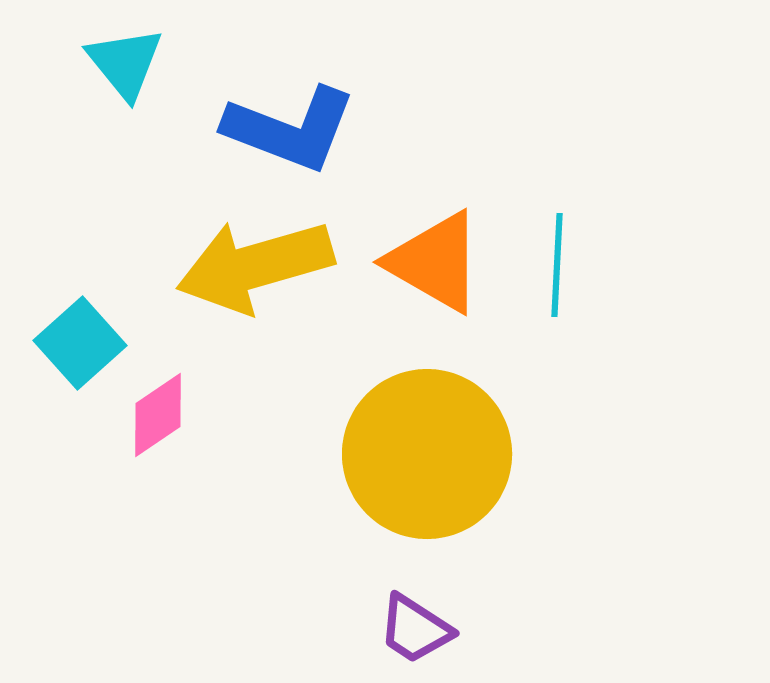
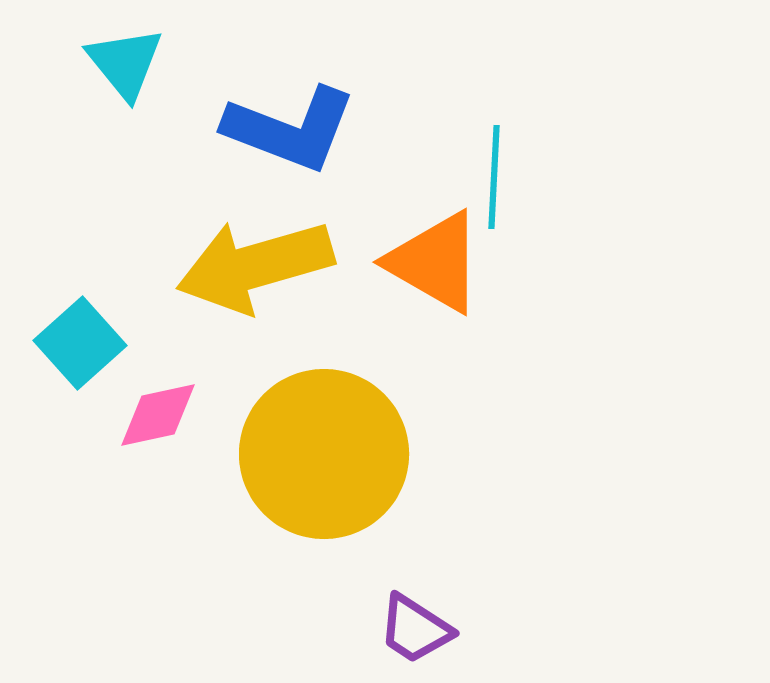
cyan line: moved 63 px left, 88 px up
pink diamond: rotated 22 degrees clockwise
yellow circle: moved 103 px left
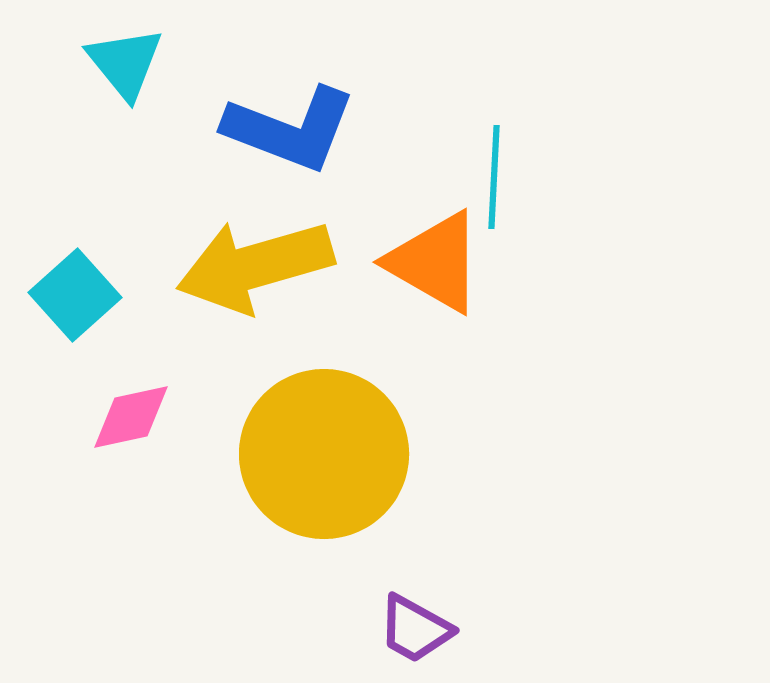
cyan square: moved 5 px left, 48 px up
pink diamond: moved 27 px left, 2 px down
purple trapezoid: rotated 4 degrees counterclockwise
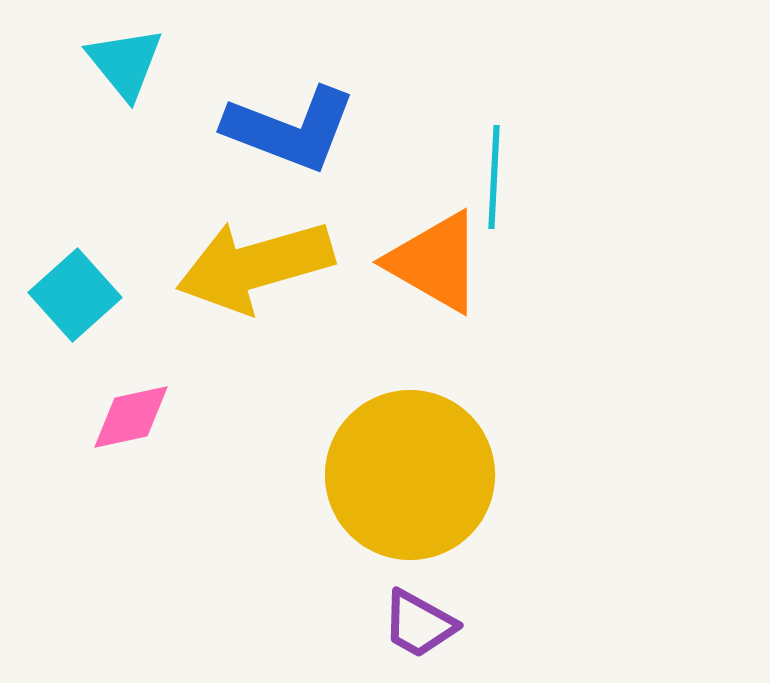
yellow circle: moved 86 px right, 21 px down
purple trapezoid: moved 4 px right, 5 px up
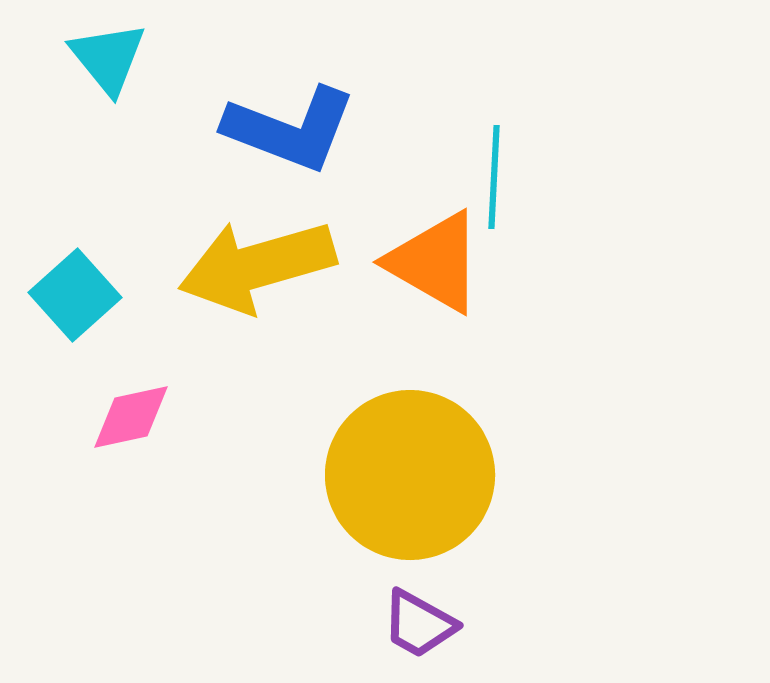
cyan triangle: moved 17 px left, 5 px up
yellow arrow: moved 2 px right
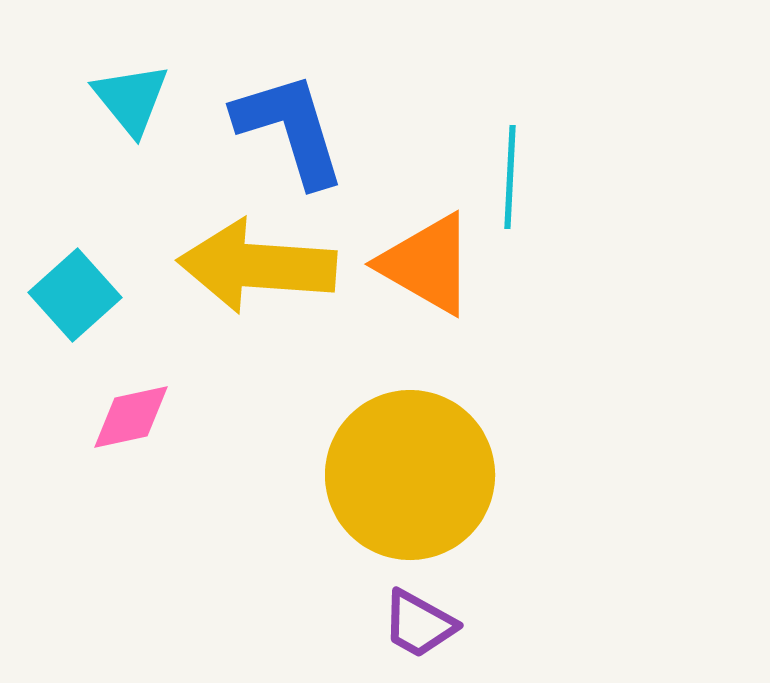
cyan triangle: moved 23 px right, 41 px down
blue L-shape: rotated 128 degrees counterclockwise
cyan line: moved 16 px right
orange triangle: moved 8 px left, 2 px down
yellow arrow: rotated 20 degrees clockwise
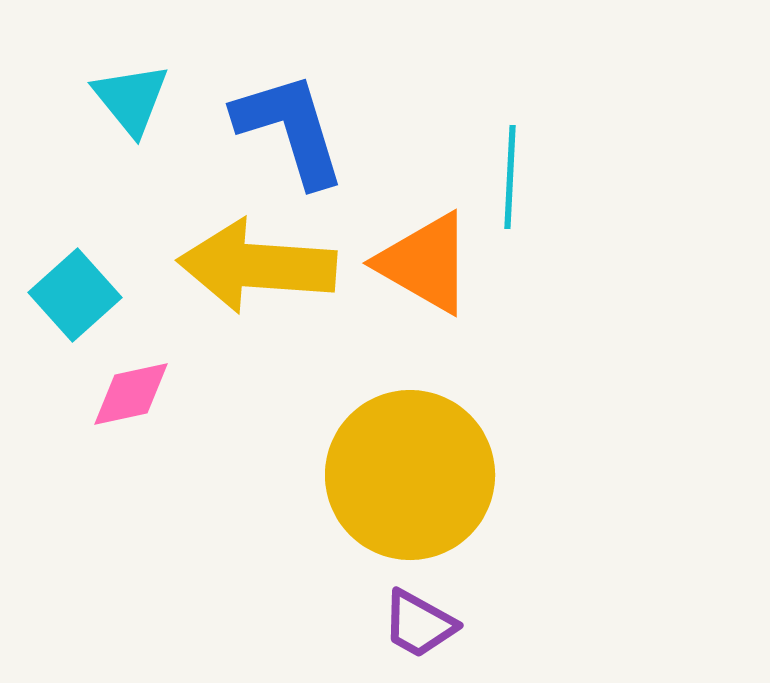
orange triangle: moved 2 px left, 1 px up
pink diamond: moved 23 px up
